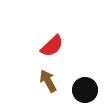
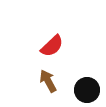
black circle: moved 2 px right
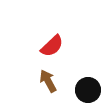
black circle: moved 1 px right
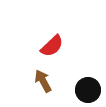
brown arrow: moved 5 px left
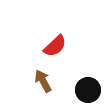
red semicircle: moved 3 px right
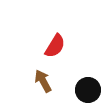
red semicircle: rotated 15 degrees counterclockwise
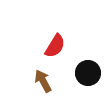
black circle: moved 17 px up
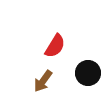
brown arrow: rotated 115 degrees counterclockwise
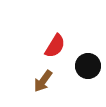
black circle: moved 7 px up
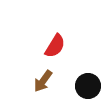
black circle: moved 20 px down
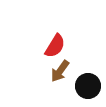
brown arrow: moved 17 px right, 10 px up
